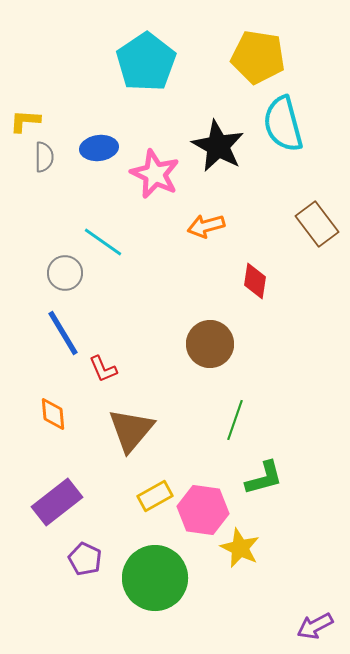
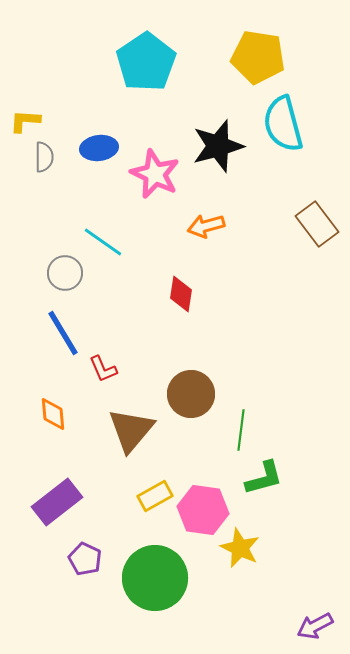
black star: rotated 28 degrees clockwise
red diamond: moved 74 px left, 13 px down
brown circle: moved 19 px left, 50 px down
green line: moved 6 px right, 10 px down; rotated 12 degrees counterclockwise
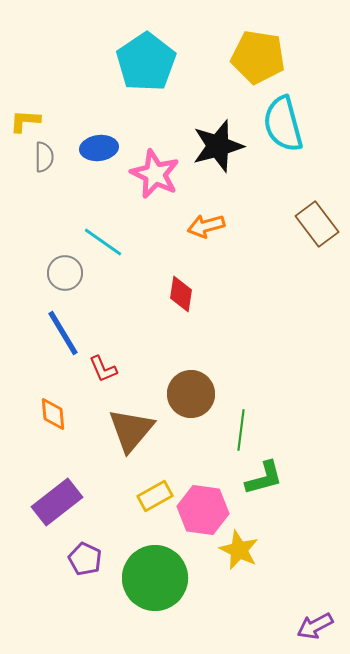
yellow star: moved 1 px left, 2 px down
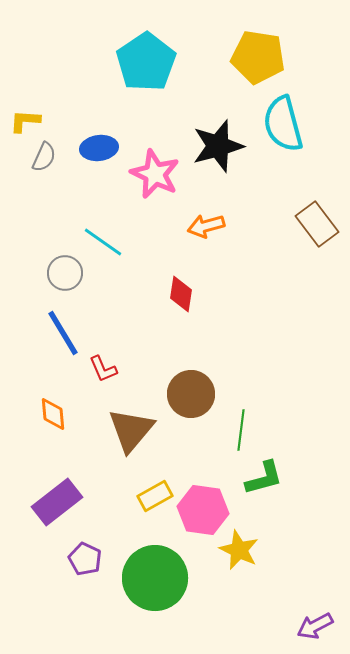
gray semicircle: rotated 24 degrees clockwise
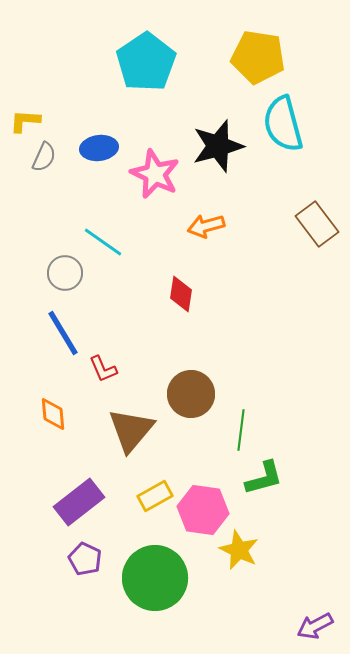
purple rectangle: moved 22 px right
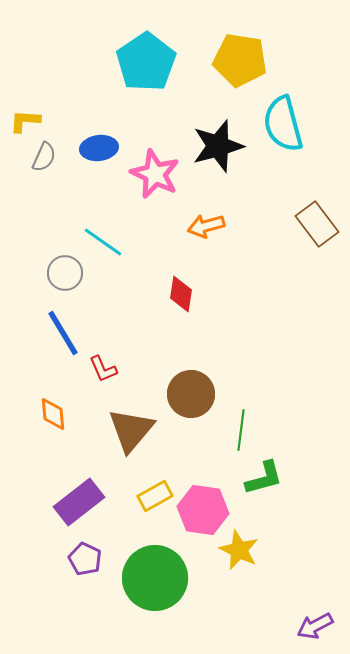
yellow pentagon: moved 18 px left, 3 px down
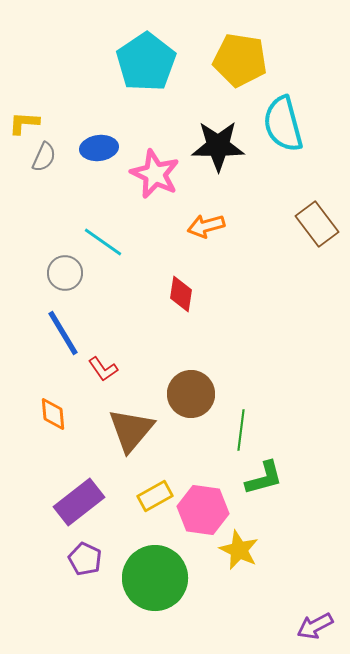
yellow L-shape: moved 1 px left, 2 px down
black star: rotated 16 degrees clockwise
red L-shape: rotated 12 degrees counterclockwise
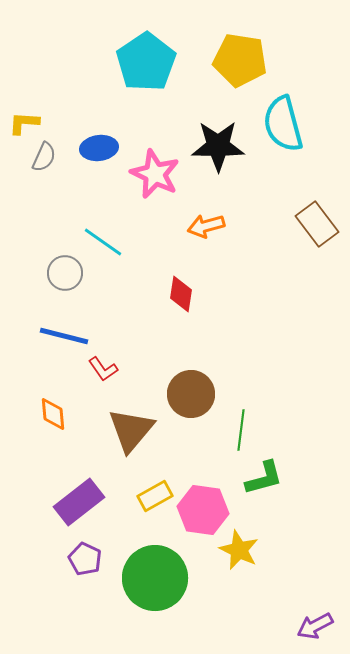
blue line: moved 1 px right, 3 px down; rotated 45 degrees counterclockwise
